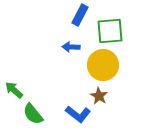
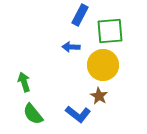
green arrow: moved 10 px right, 8 px up; rotated 30 degrees clockwise
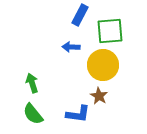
green arrow: moved 8 px right, 1 px down
blue L-shape: rotated 30 degrees counterclockwise
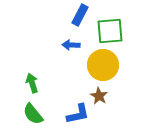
blue arrow: moved 2 px up
blue L-shape: rotated 20 degrees counterclockwise
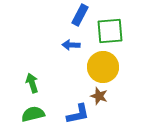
yellow circle: moved 2 px down
brown star: rotated 12 degrees counterclockwise
green semicircle: rotated 115 degrees clockwise
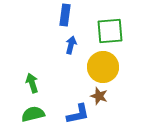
blue rectangle: moved 15 px left; rotated 20 degrees counterclockwise
blue arrow: rotated 102 degrees clockwise
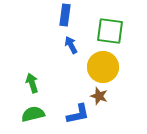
green square: rotated 12 degrees clockwise
blue arrow: rotated 42 degrees counterclockwise
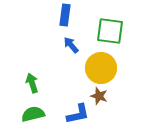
blue arrow: rotated 12 degrees counterclockwise
yellow circle: moved 2 px left, 1 px down
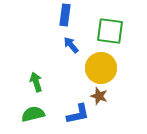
green arrow: moved 4 px right, 1 px up
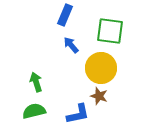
blue rectangle: rotated 15 degrees clockwise
green semicircle: moved 1 px right, 3 px up
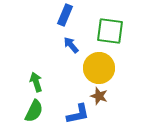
yellow circle: moved 2 px left
green semicircle: rotated 130 degrees clockwise
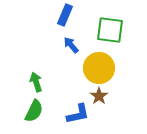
green square: moved 1 px up
brown star: rotated 18 degrees clockwise
